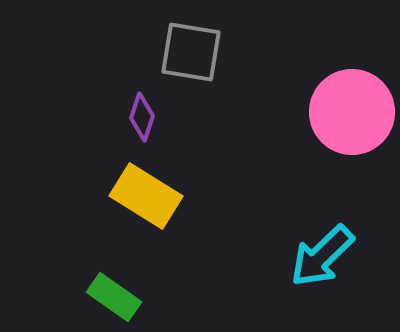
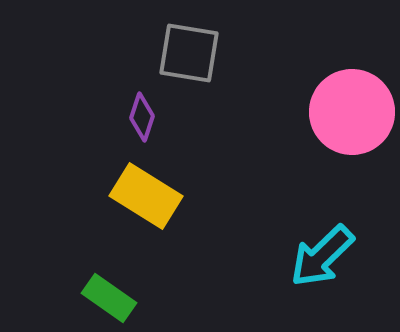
gray square: moved 2 px left, 1 px down
green rectangle: moved 5 px left, 1 px down
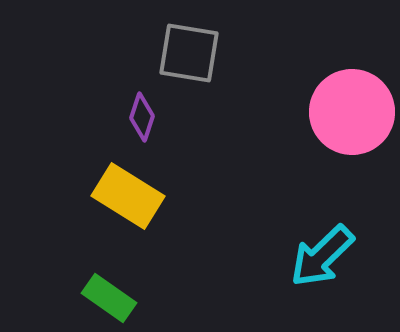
yellow rectangle: moved 18 px left
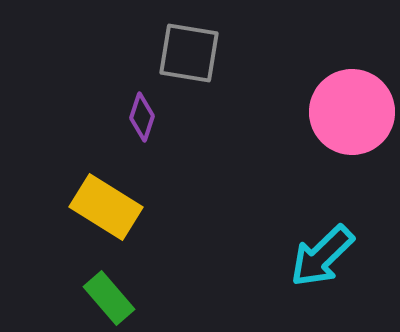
yellow rectangle: moved 22 px left, 11 px down
green rectangle: rotated 14 degrees clockwise
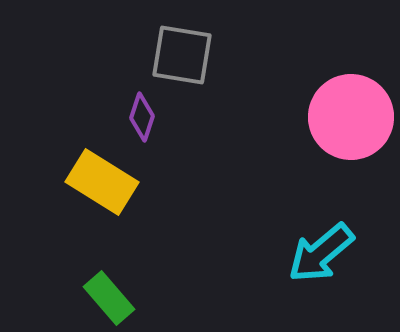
gray square: moved 7 px left, 2 px down
pink circle: moved 1 px left, 5 px down
yellow rectangle: moved 4 px left, 25 px up
cyan arrow: moved 1 px left, 3 px up; rotated 4 degrees clockwise
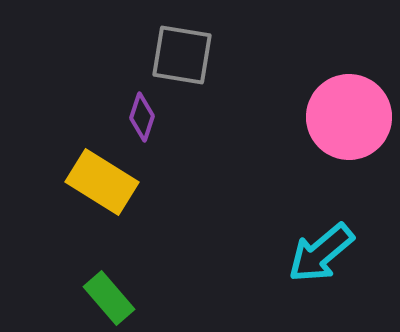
pink circle: moved 2 px left
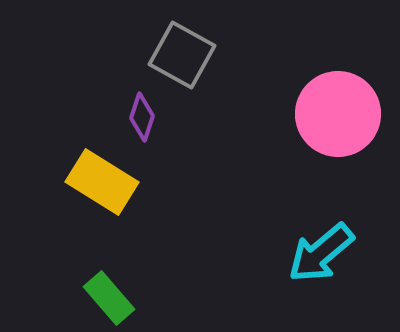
gray square: rotated 20 degrees clockwise
pink circle: moved 11 px left, 3 px up
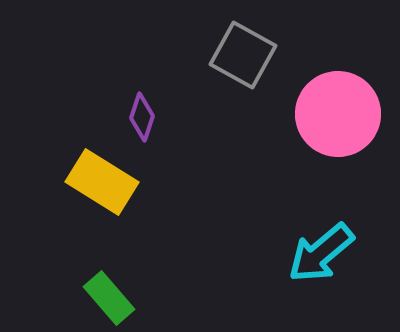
gray square: moved 61 px right
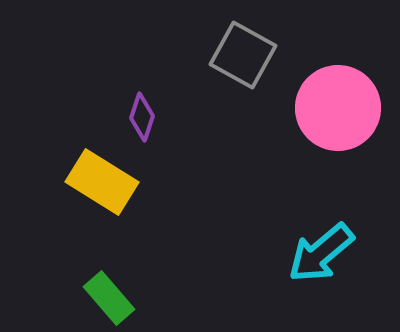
pink circle: moved 6 px up
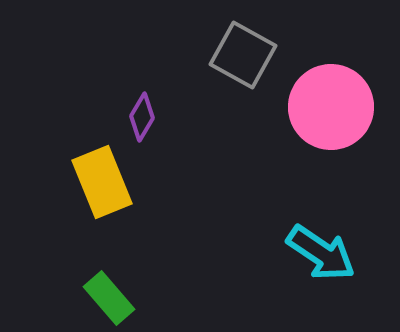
pink circle: moved 7 px left, 1 px up
purple diamond: rotated 12 degrees clockwise
yellow rectangle: rotated 36 degrees clockwise
cyan arrow: rotated 106 degrees counterclockwise
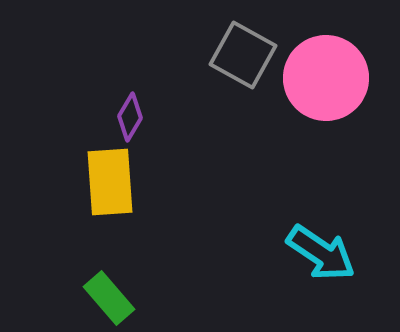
pink circle: moved 5 px left, 29 px up
purple diamond: moved 12 px left
yellow rectangle: moved 8 px right; rotated 18 degrees clockwise
